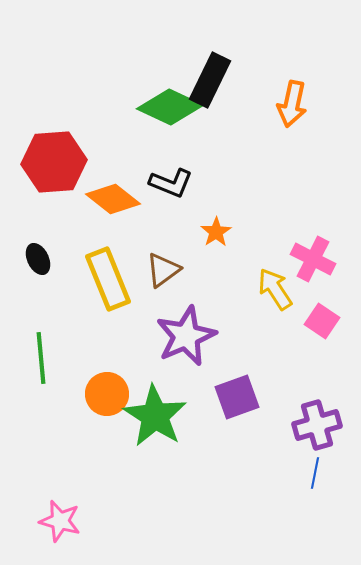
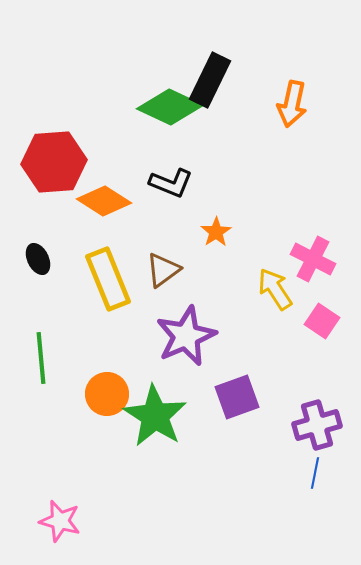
orange diamond: moved 9 px left, 2 px down; rotated 6 degrees counterclockwise
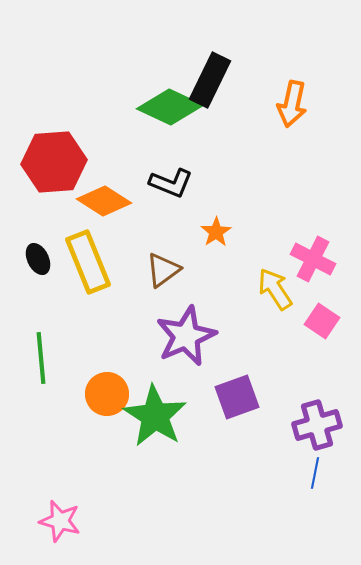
yellow rectangle: moved 20 px left, 17 px up
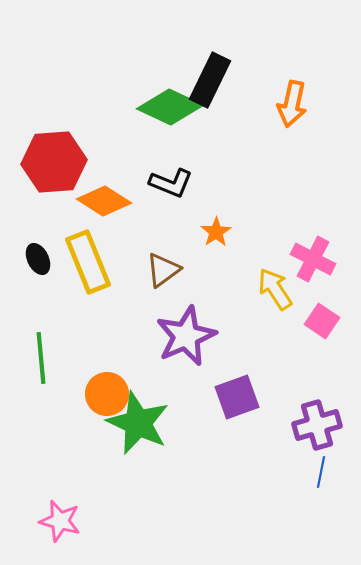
green star: moved 17 px left, 7 px down; rotated 8 degrees counterclockwise
blue line: moved 6 px right, 1 px up
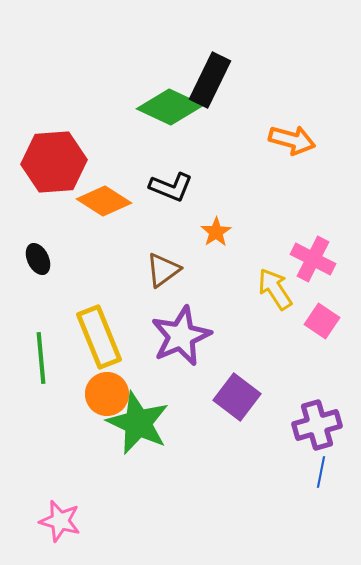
orange arrow: moved 36 px down; rotated 87 degrees counterclockwise
black L-shape: moved 4 px down
yellow rectangle: moved 11 px right, 75 px down
purple star: moved 5 px left
purple square: rotated 33 degrees counterclockwise
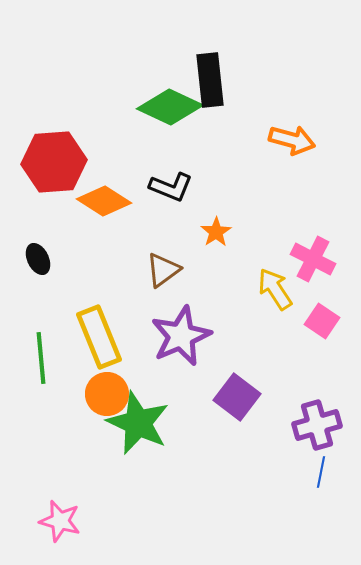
black rectangle: rotated 32 degrees counterclockwise
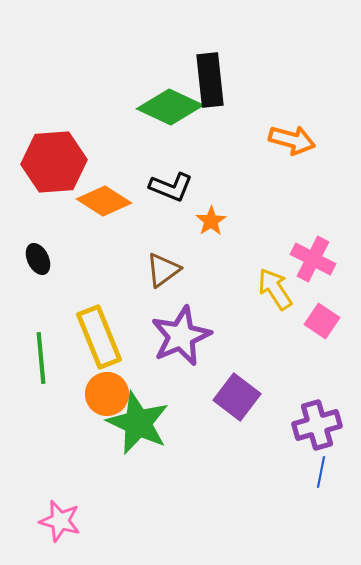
orange star: moved 5 px left, 11 px up
